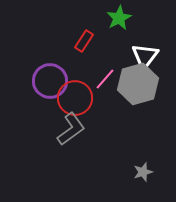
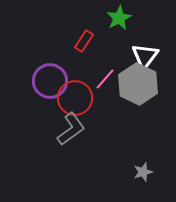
gray hexagon: rotated 18 degrees counterclockwise
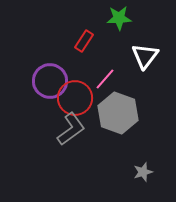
green star: rotated 25 degrees clockwise
gray hexagon: moved 20 px left, 29 px down; rotated 6 degrees counterclockwise
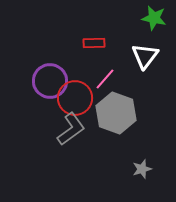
green star: moved 35 px right; rotated 15 degrees clockwise
red rectangle: moved 10 px right, 2 px down; rotated 55 degrees clockwise
gray hexagon: moved 2 px left
gray star: moved 1 px left, 3 px up
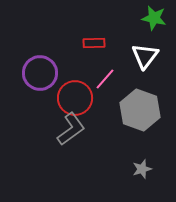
purple circle: moved 10 px left, 8 px up
gray hexagon: moved 24 px right, 3 px up
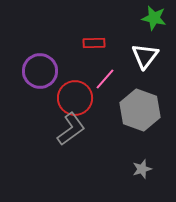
purple circle: moved 2 px up
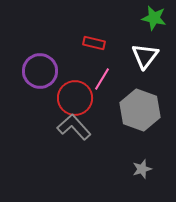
red rectangle: rotated 15 degrees clockwise
pink line: moved 3 px left; rotated 10 degrees counterclockwise
gray L-shape: moved 3 px right, 2 px up; rotated 96 degrees counterclockwise
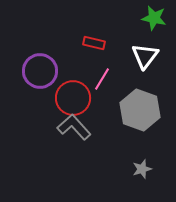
red circle: moved 2 px left
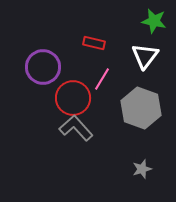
green star: moved 3 px down
purple circle: moved 3 px right, 4 px up
gray hexagon: moved 1 px right, 2 px up
gray L-shape: moved 2 px right, 1 px down
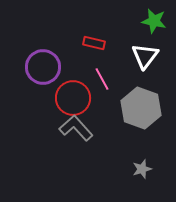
pink line: rotated 60 degrees counterclockwise
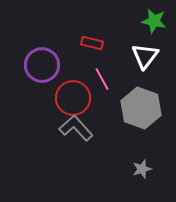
red rectangle: moved 2 px left
purple circle: moved 1 px left, 2 px up
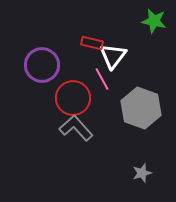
white triangle: moved 32 px left
gray star: moved 4 px down
